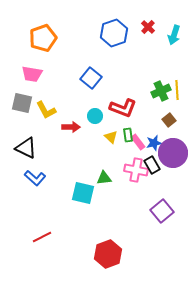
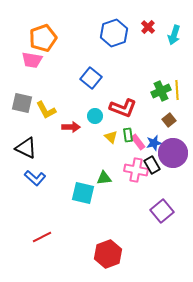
pink trapezoid: moved 14 px up
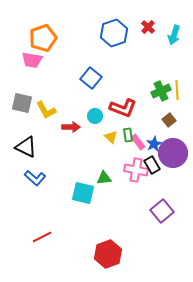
blue star: moved 1 px down; rotated 14 degrees counterclockwise
black triangle: moved 1 px up
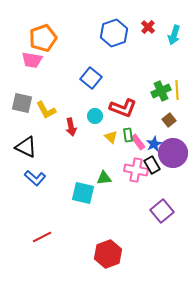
red arrow: rotated 78 degrees clockwise
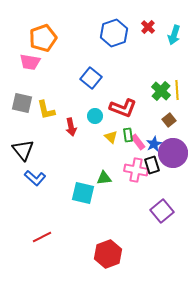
pink trapezoid: moved 2 px left, 2 px down
green cross: rotated 24 degrees counterclockwise
yellow L-shape: rotated 15 degrees clockwise
black triangle: moved 3 px left, 3 px down; rotated 25 degrees clockwise
black rectangle: rotated 12 degrees clockwise
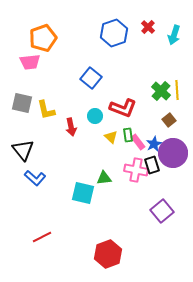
pink trapezoid: rotated 15 degrees counterclockwise
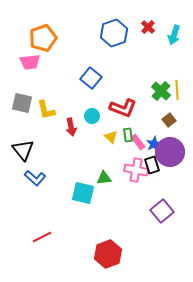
cyan circle: moved 3 px left
purple circle: moved 3 px left, 1 px up
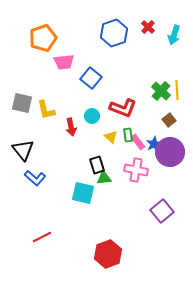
pink trapezoid: moved 34 px right
black rectangle: moved 55 px left
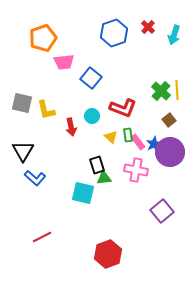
black triangle: moved 1 px down; rotated 10 degrees clockwise
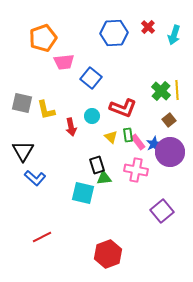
blue hexagon: rotated 16 degrees clockwise
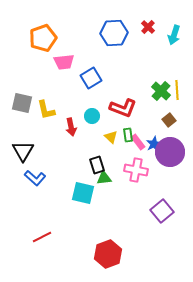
blue square: rotated 20 degrees clockwise
